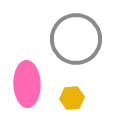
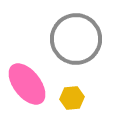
pink ellipse: rotated 36 degrees counterclockwise
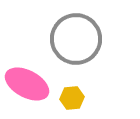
pink ellipse: rotated 24 degrees counterclockwise
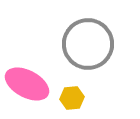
gray circle: moved 12 px right, 5 px down
